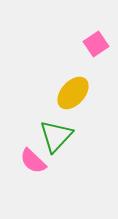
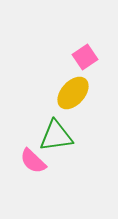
pink square: moved 11 px left, 13 px down
green triangle: rotated 39 degrees clockwise
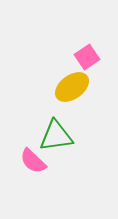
pink square: moved 2 px right
yellow ellipse: moved 1 px left, 6 px up; rotated 12 degrees clockwise
